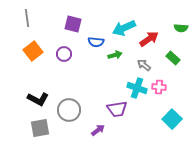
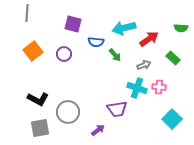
gray line: moved 5 px up; rotated 12 degrees clockwise
cyan arrow: rotated 10 degrees clockwise
green arrow: rotated 64 degrees clockwise
gray arrow: rotated 120 degrees clockwise
gray circle: moved 1 px left, 2 px down
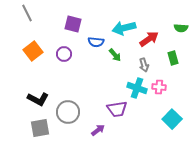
gray line: rotated 30 degrees counterclockwise
green rectangle: rotated 32 degrees clockwise
gray arrow: rotated 96 degrees clockwise
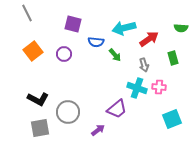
purple trapezoid: rotated 30 degrees counterclockwise
cyan square: rotated 24 degrees clockwise
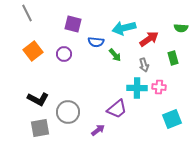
cyan cross: rotated 18 degrees counterclockwise
